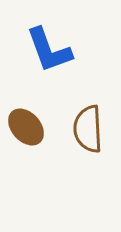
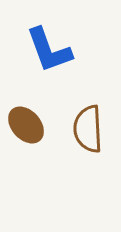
brown ellipse: moved 2 px up
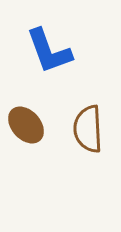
blue L-shape: moved 1 px down
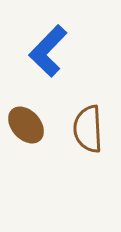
blue L-shape: moved 1 px left; rotated 64 degrees clockwise
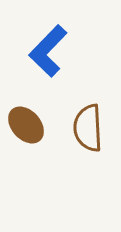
brown semicircle: moved 1 px up
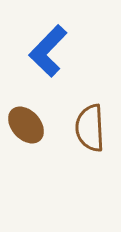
brown semicircle: moved 2 px right
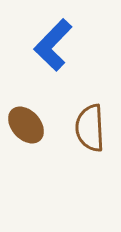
blue L-shape: moved 5 px right, 6 px up
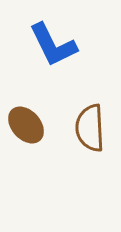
blue L-shape: rotated 70 degrees counterclockwise
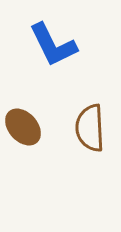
brown ellipse: moved 3 px left, 2 px down
